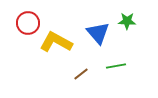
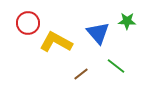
green line: rotated 48 degrees clockwise
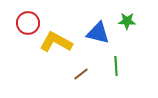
blue triangle: rotated 35 degrees counterclockwise
green line: rotated 48 degrees clockwise
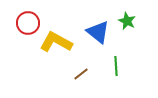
green star: rotated 24 degrees clockwise
blue triangle: moved 1 px up; rotated 25 degrees clockwise
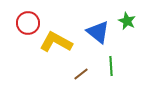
green line: moved 5 px left
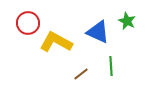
blue triangle: rotated 15 degrees counterclockwise
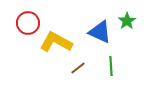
green star: rotated 12 degrees clockwise
blue triangle: moved 2 px right
brown line: moved 3 px left, 6 px up
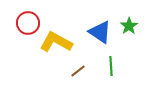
green star: moved 2 px right, 5 px down
blue triangle: rotated 10 degrees clockwise
brown line: moved 3 px down
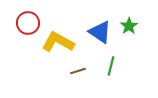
yellow L-shape: moved 2 px right
green line: rotated 18 degrees clockwise
brown line: rotated 21 degrees clockwise
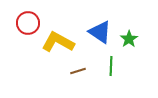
green star: moved 13 px down
green line: rotated 12 degrees counterclockwise
